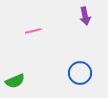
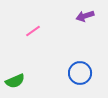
purple arrow: rotated 84 degrees clockwise
pink line: rotated 21 degrees counterclockwise
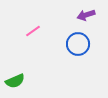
purple arrow: moved 1 px right, 1 px up
blue circle: moved 2 px left, 29 px up
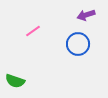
green semicircle: rotated 42 degrees clockwise
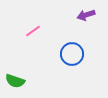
blue circle: moved 6 px left, 10 px down
